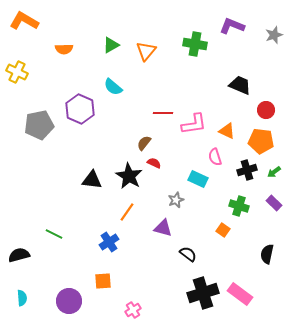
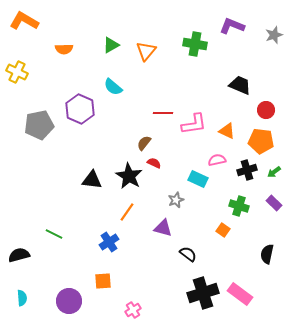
pink semicircle at (215, 157): moved 2 px right, 3 px down; rotated 96 degrees clockwise
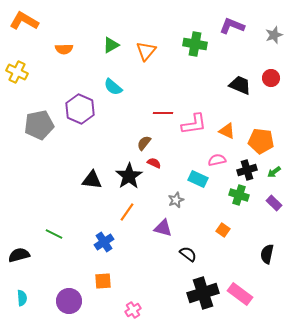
red circle at (266, 110): moved 5 px right, 32 px up
black star at (129, 176): rotated 8 degrees clockwise
green cross at (239, 206): moved 11 px up
blue cross at (109, 242): moved 5 px left
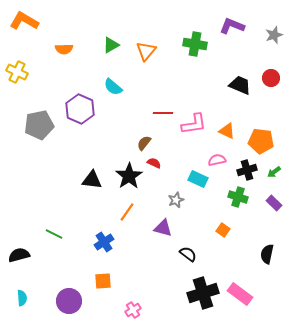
green cross at (239, 195): moved 1 px left, 2 px down
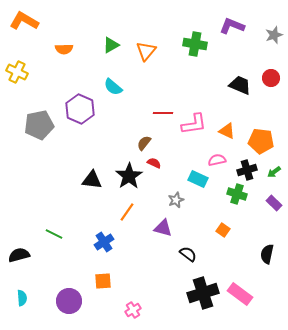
green cross at (238, 197): moved 1 px left, 3 px up
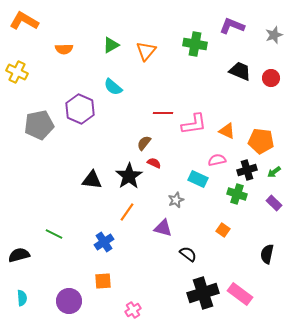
black trapezoid at (240, 85): moved 14 px up
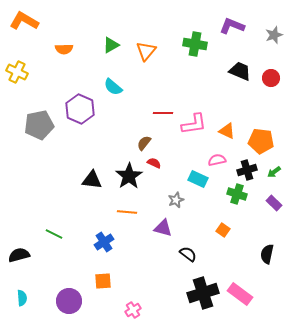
orange line at (127, 212): rotated 60 degrees clockwise
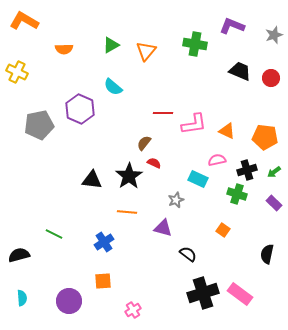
orange pentagon at (261, 141): moved 4 px right, 4 px up
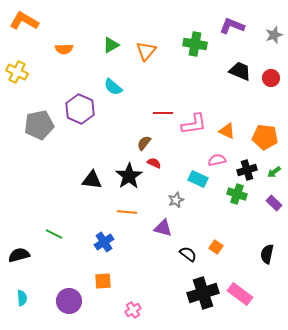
orange square at (223, 230): moved 7 px left, 17 px down
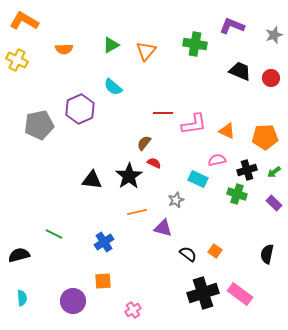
yellow cross at (17, 72): moved 12 px up
purple hexagon at (80, 109): rotated 12 degrees clockwise
orange pentagon at (265, 137): rotated 10 degrees counterclockwise
orange line at (127, 212): moved 10 px right; rotated 18 degrees counterclockwise
orange square at (216, 247): moved 1 px left, 4 px down
purple circle at (69, 301): moved 4 px right
